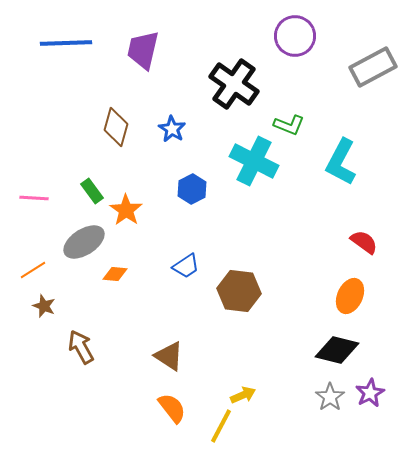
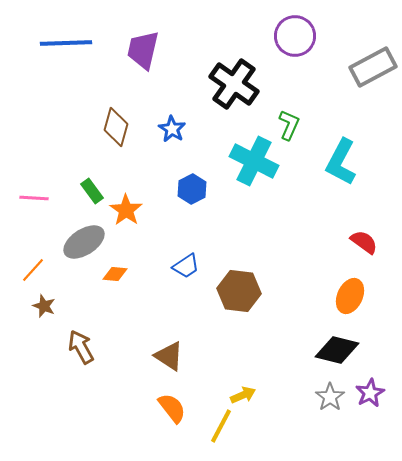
green L-shape: rotated 88 degrees counterclockwise
orange line: rotated 16 degrees counterclockwise
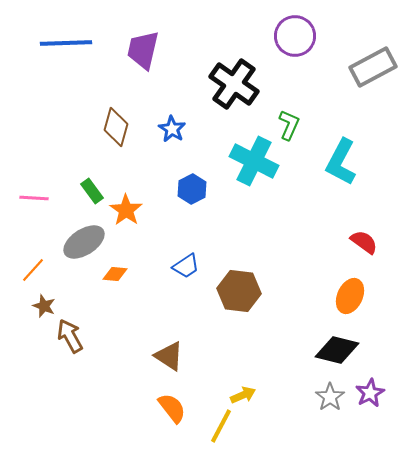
brown arrow: moved 11 px left, 11 px up
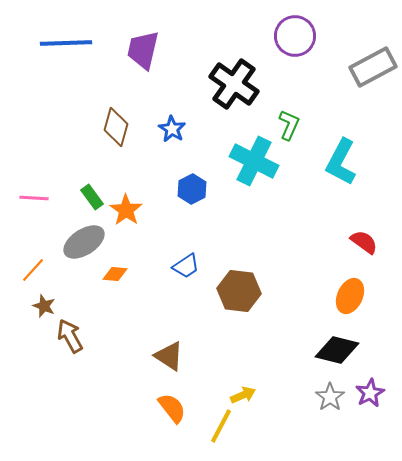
green rectangle: moved 6 px down
